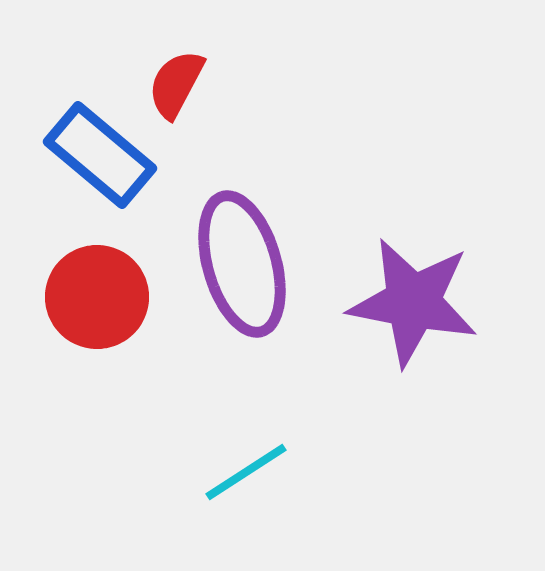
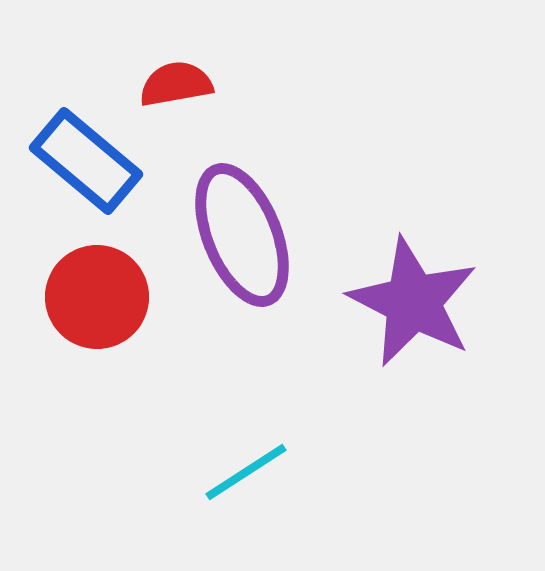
red semicircle: rotated 52 degrees clockwise
blue rectangle: moved 14 px left, 6 px down
purple ellipse: moved 29 px up; rotated 6 degrees counterclockwise
purple star: rotated 16 degrees clockwise
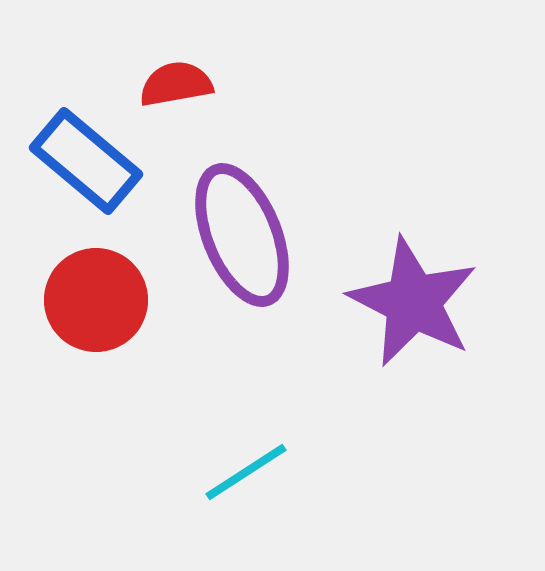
red circle: moved 1 px left, 3 px down
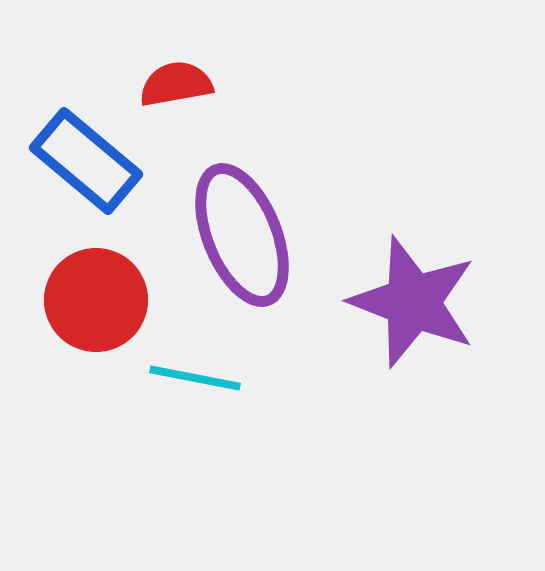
purple star: rotated 6 degrees counterclockwise
cyan line: moved 51 px left, 94 px up; rotated 44 degrees clockwise
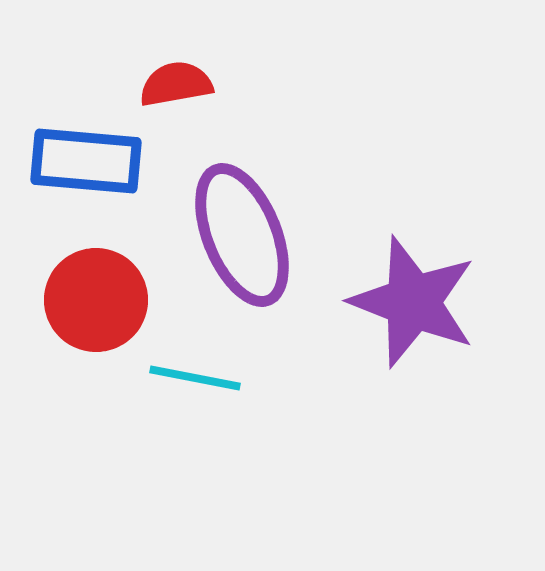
blue rectangle: rotated 35 degrees counterclockwise
